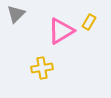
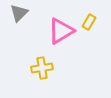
gray triangle: moved 3 px right, 1 px up
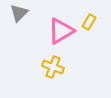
yellow cross: moved 11 px right, 1 px up; rotated 30 degrees clockwise
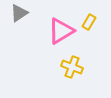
gray triangle: rotated 12 degrees clockwise
yellow cross: moved 19 px right
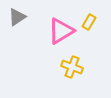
gray triangle: moved 2 px left, 4 px down
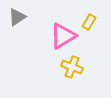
pink triangle: moved 2 px right, 5 px down
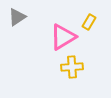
pink triangle: moved 1 px down
yellow cross: rotated 25 degrees counterclockwise
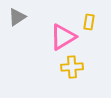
yellow rectangle: rotated 21 degrees counterclockwise
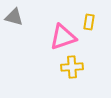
gray triangle: moved 3 px left; rotated 48 degrees clockwise
pink triangle: rotated 12 degrees clockwise
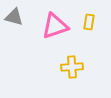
pink triangle: moved 8 px left, 11 px up
